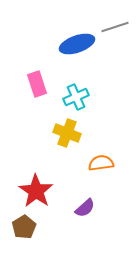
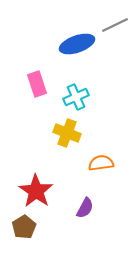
gray line: moved 2 px up; rotated 8 degrees counterclockwise
purple semicircle: rotated 20 degrees counterclockwise
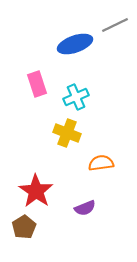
blue ellipse: moved 2 px left
purple semicircle: rotated 40 degrees clockwise
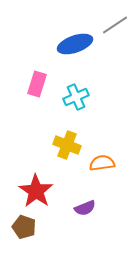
gray line: rotated 8 degrees counterclockwise
pink rectangle: rotated 35 degrees clockwise
yellow cross: moved 12 px down
orange semicircle: moved 1 px right
brown pentagon: rotated 20 degrees counterclockwise
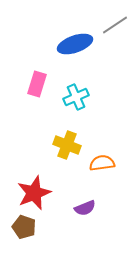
red star: moved 2 px left, 2 px down; rotated 16 degrees clockwise
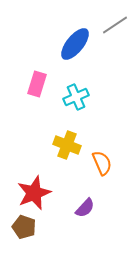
blue ellipse: rotated 32 degrees counterclockwise
orange semicircle: rotated 75 degrees clockwise
purple semicircle: rotated 25 degrees counterclockwise
